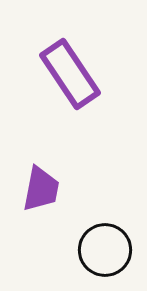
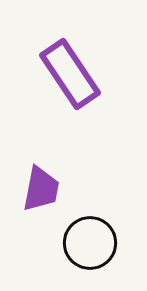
black circle: moved 15 px left, 7 px up
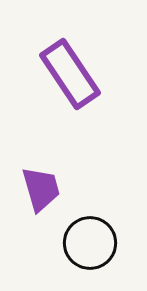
purple trapezoid: rotated 27 degrees counterclockwise
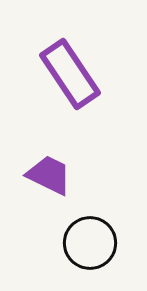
purple trapezoid: moved 8 px right, 14 px up; rotated 48 degrees counterclockwise
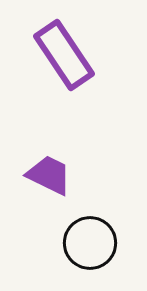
purple rectangle: moved 6 px left, 19 px up
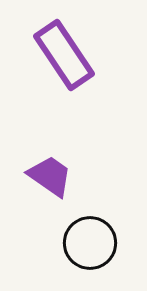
purple trapezoid: moved 1 px right, 1 px down; rotated 9 degrees clockwise
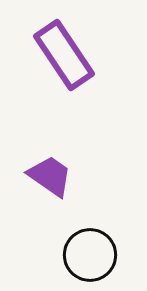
black circle: moved 12 px down
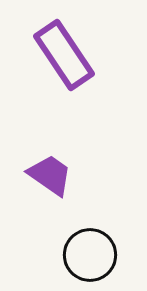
purple trapezoid: moved 1 px up
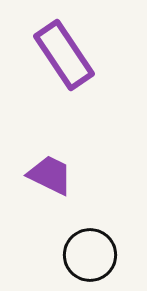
purple trapezoid: rotated 9 degrees counterclockwise
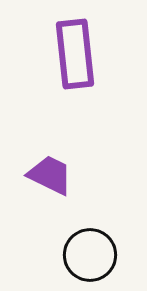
purple rectangle: moved 11 px right, 1 px up; rotated 28 degrees clockwise
